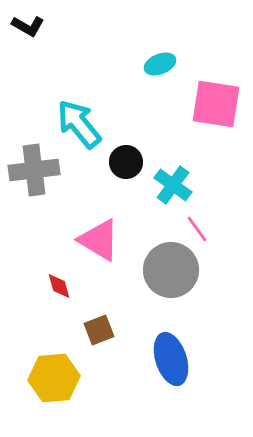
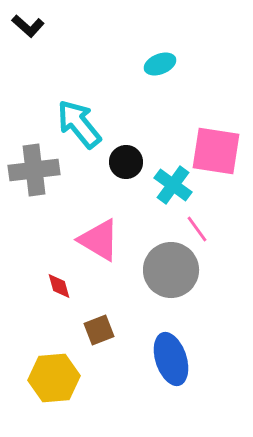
black L-shape: rotated 12 degrees clockwise
pink square: moved 47 px down
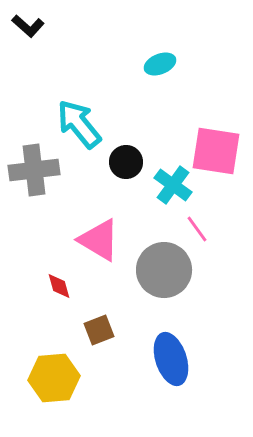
gray circle: moved 7 px left
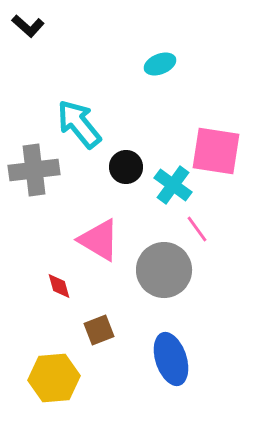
black circle: moved 5 px down
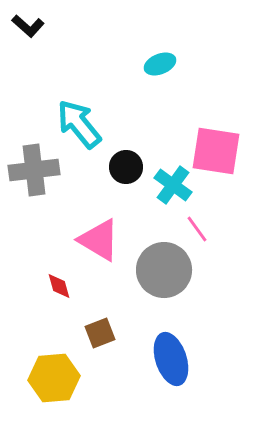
brown square: moved 1 px right, 3 px down
